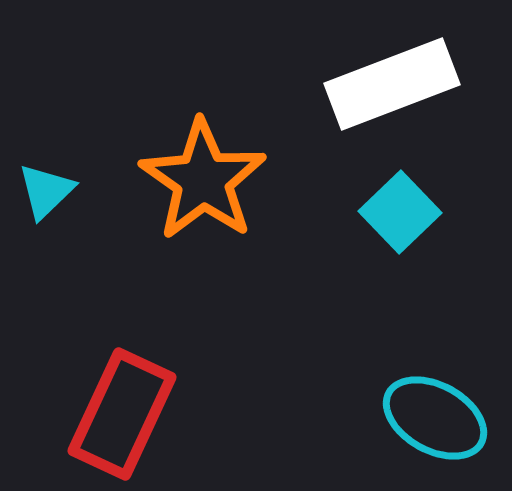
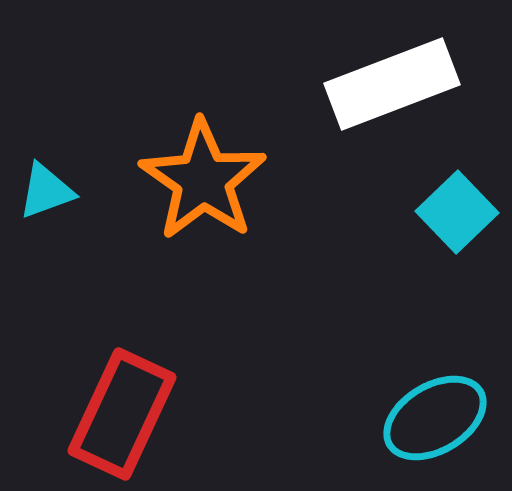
cyan triangle: rotated 24 degrees clockwise
cyan square: moved 57 px right
cyan ellipse: rotated 60 degrees counterclockwise
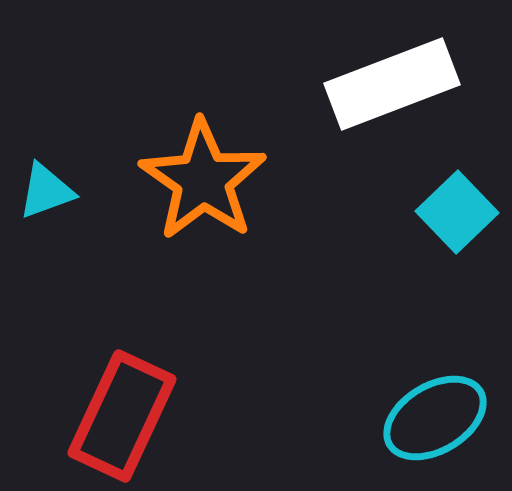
red rectangle: moved 2 px down
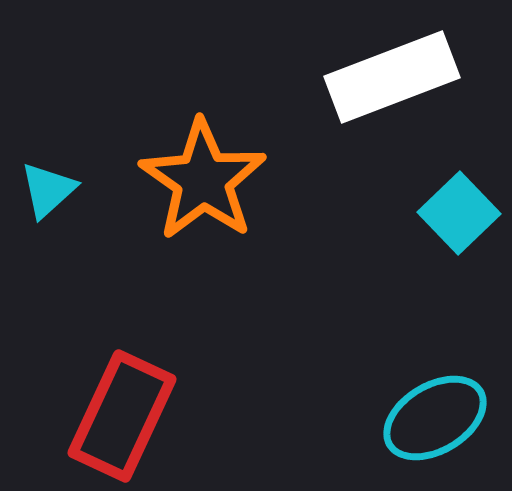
white rectangle: moved 7 px up
cyan triangle: moved 2 px right, 1 px up; rotated 22 degrees counterclockwise
cyan square: moved 2 px right, 1 px down
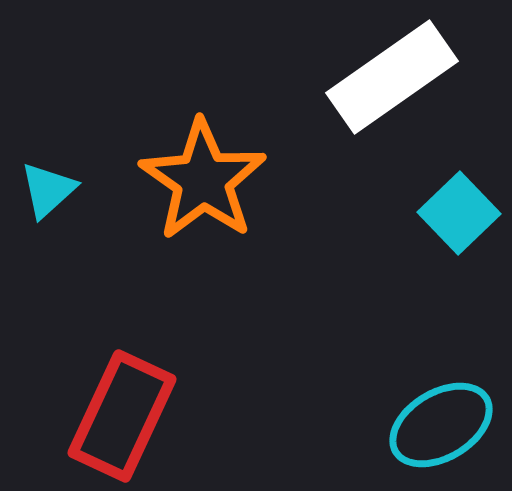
white rectangle: rotated 14 degrees counterclockwise
cyan ellipse: moved 6 px right, 7 px down
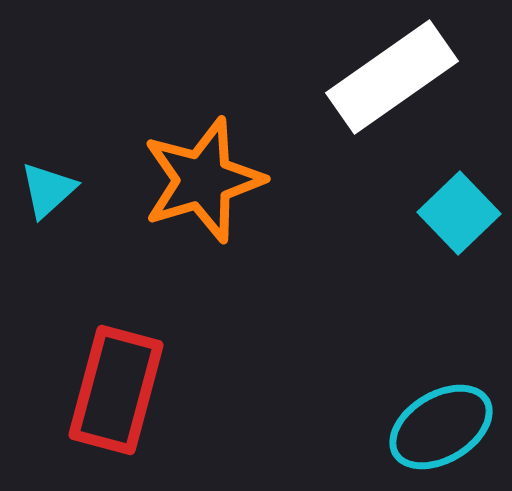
orange star: rotated 20 degrees clockwise
red rectangle: moved 6 px left, 26 px up; rotated 10 degrees counterclockwise
cyan ellipse: moved 2 px down
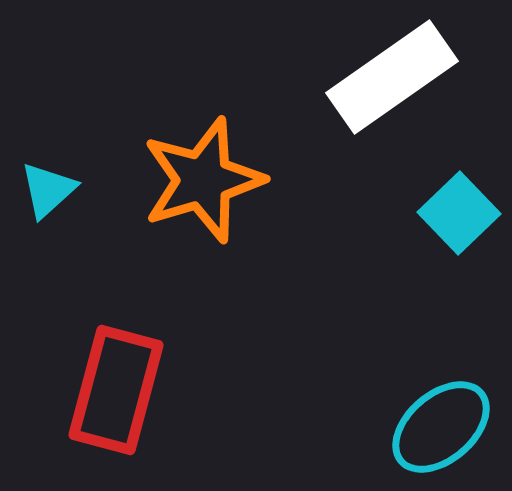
cyan ellipse: rotated 10 degrees counterclockwise
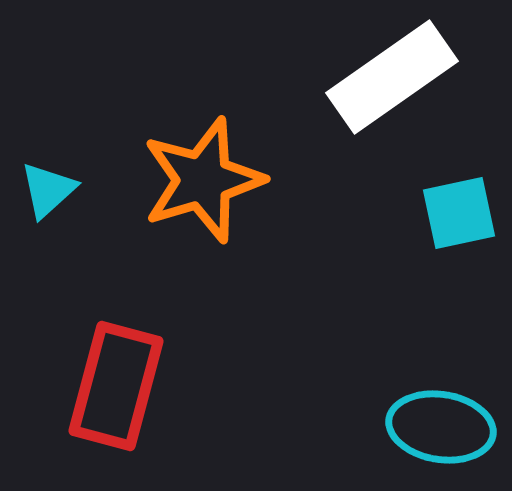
cyan square: rotated 32 degrees clockwise
red rectangle: moved 4 px up
cyan ellipse: rotated 50 degrees clockwise
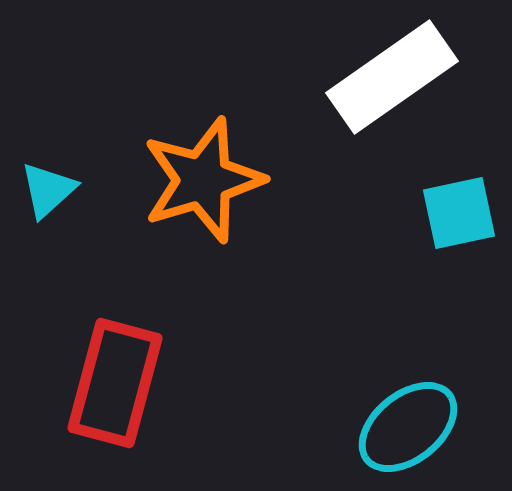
red rectangle: moved 1 px left, 3 px up
cyan ellipse: moved 33 px left; rotated 48 degrees counterclockwise
